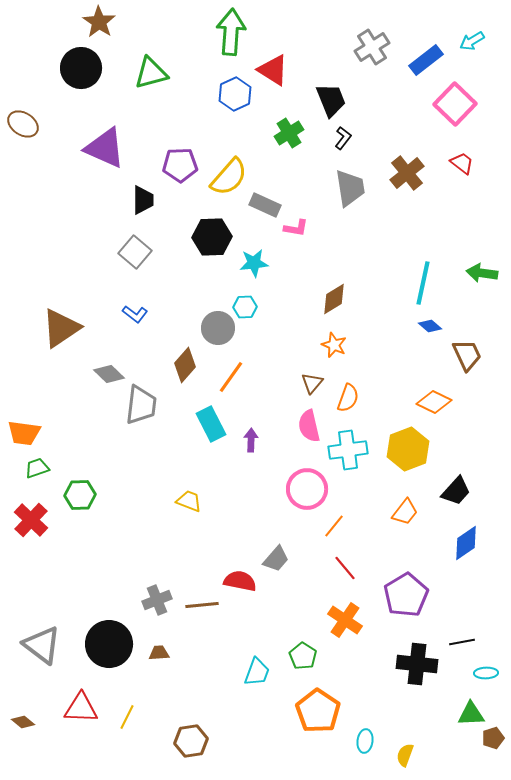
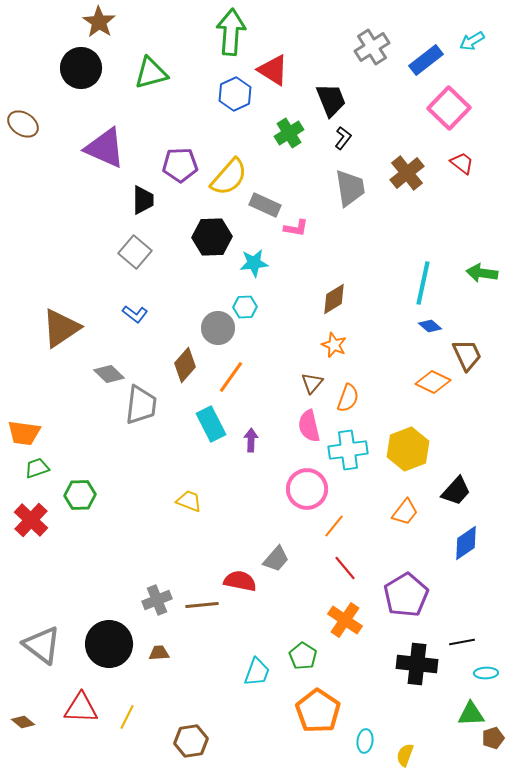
pink square at (455, 104): moved 6 px left, 4 px down
orange diamond at (434, 402): moved 1 px left, 20 px up
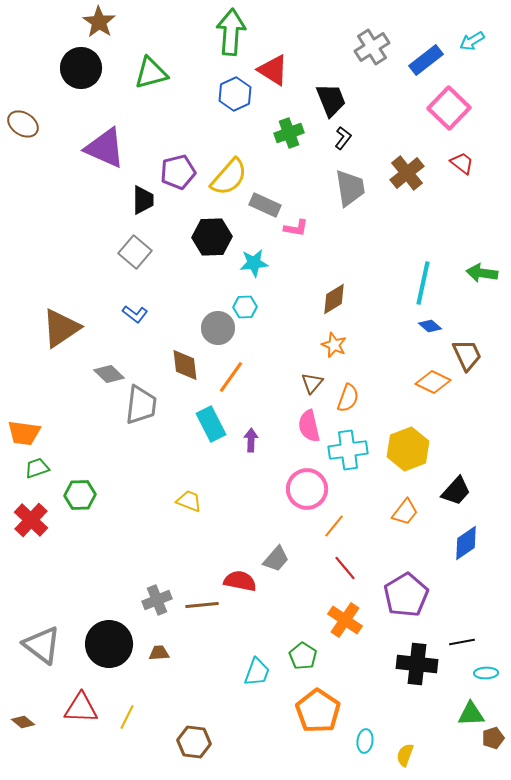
green cross at (289, 133): rotated 12 degrees clockwise
purple pentagon at (180, 165): moved 2 px left, 7 px down; rotated 12 degrees counterclockwise
brown diamond at (185, 365): rotated 48 degrees counterclockwise
brown hexagon at (191, 741): moved 3 px right, 1 px down; rotated 16 degrees clockwise
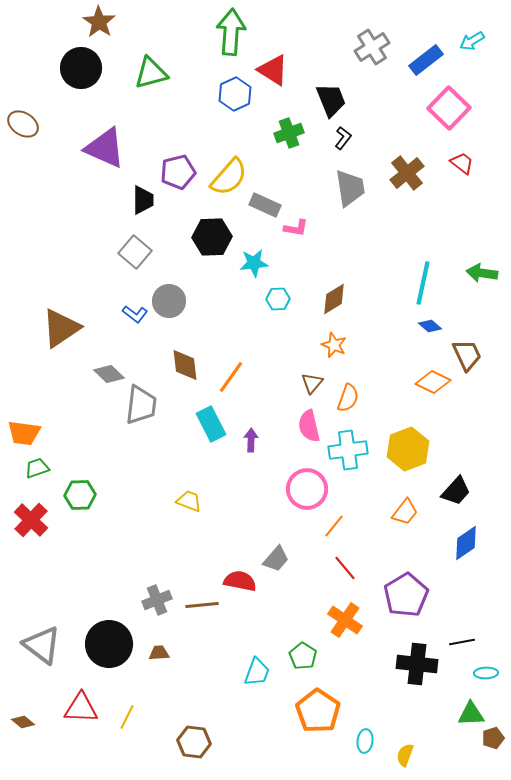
cyan hexagon at (245, 307): moved 33 px right, 8 px up
gray circle at (218, 328): moved 49 px left, 27 px up
